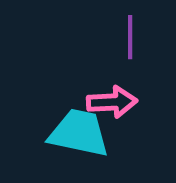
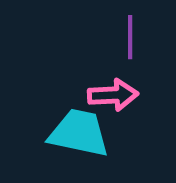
pink arrow: moved 1 px right, 7 px up
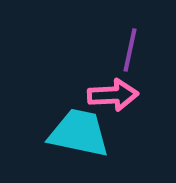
purple line: moved 13 px down; rotated 12 degrees clockwise
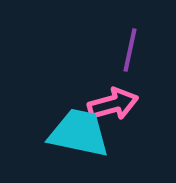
pink arrow: moved 9 px down; rotated 12 degrees counterclockwise
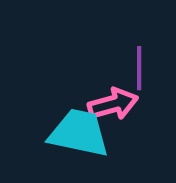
purple line: moved 9 px right, 18 px down; rotated 12 degrees counterclockwise
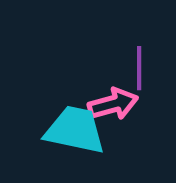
cyan trapezoid: moved 4 px left, 3 px up
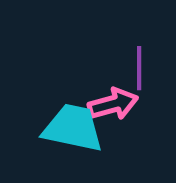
cyan trapezoid: moved 2 px left, 2 px up
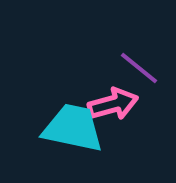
purple line: rotated 51 degrees counterclockwise
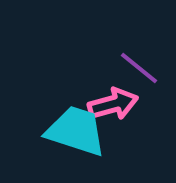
cyan trapezoid: moved 3 px right, 3 px down; rotated 6 degrees clockwise
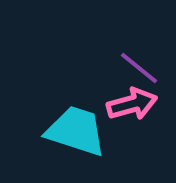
pink arrow: moved 19 px right
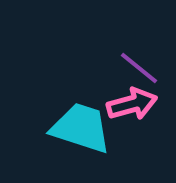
cyan trapezoid: moved 5 px right, 3 px up
